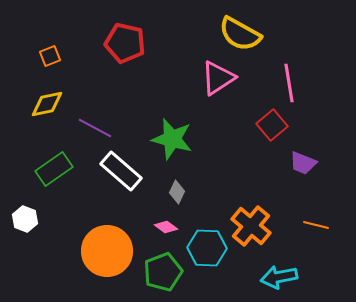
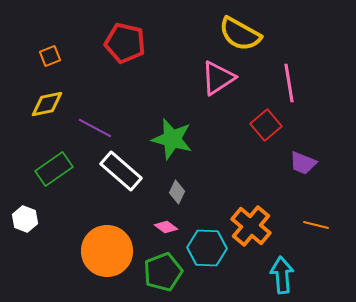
red square: moved 6 px left
cyan arrow: moved 3 px right, 2 px up; rotated 96 degrees clockwise
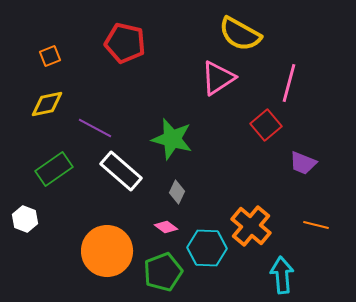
pink line: rotated 24 degrees clockwise
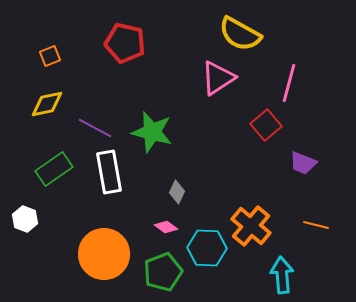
green star: moved 20 px left, 7 px up
white rectangle: moved 12 px left, 1 px down; rotated 39 degrees clockwise
orange circle: moved 3 px left, 3 px down
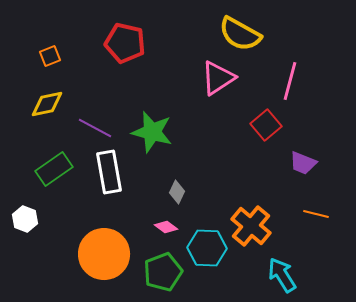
pink line: moved 1 px right, 2 px up
orange line: moved 11 px up
cyan arrow: rotated 27 degrees counterclockwise
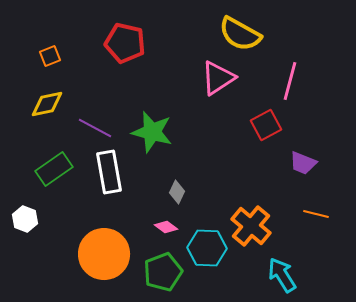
red square: rotated 12 degrees clockwise
